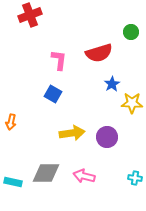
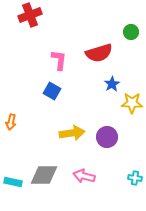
blue square: moved 1 px left, 3 px up
gray diamond: moved 2 px left, 2 px down
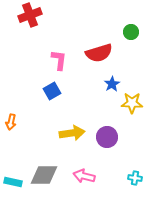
blue square: rotated 30 degrees clockwise
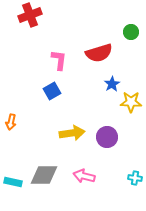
yellow star: moved 1 px left, 1 px up
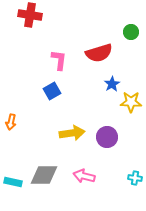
red cross: rotated 30 degrees clockwise
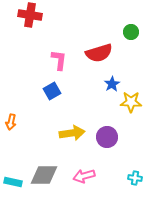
pink arrow: rotated 30 degrees counterclockwise
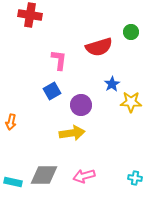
red semicircle: moved 6 px up
purple circle: moved 26 px left, 32 px up
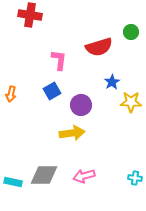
blue star: moved 2 px up
orange arrow: moved 28 px up
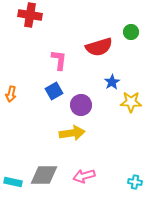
blue square: moved 2 px right
cyan cross: moved 4 px down
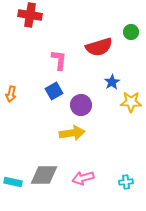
pink arrow: moved 1 px left, 2 px down
cyan cross: moved 9 px left; rotated 16 degrees counterclockwise
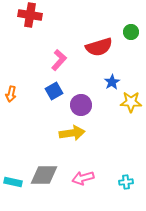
pink L-shape: rotated 35 degrees clockwise
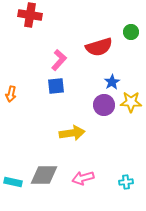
blue square: moved 2 px right, 5 px up; rotated 24 degrees clockwise
purple circle: moved 23 px right
